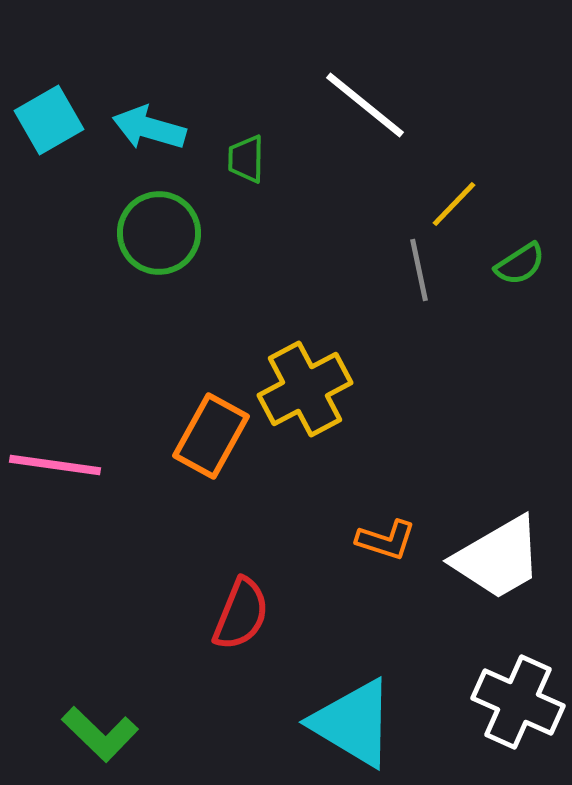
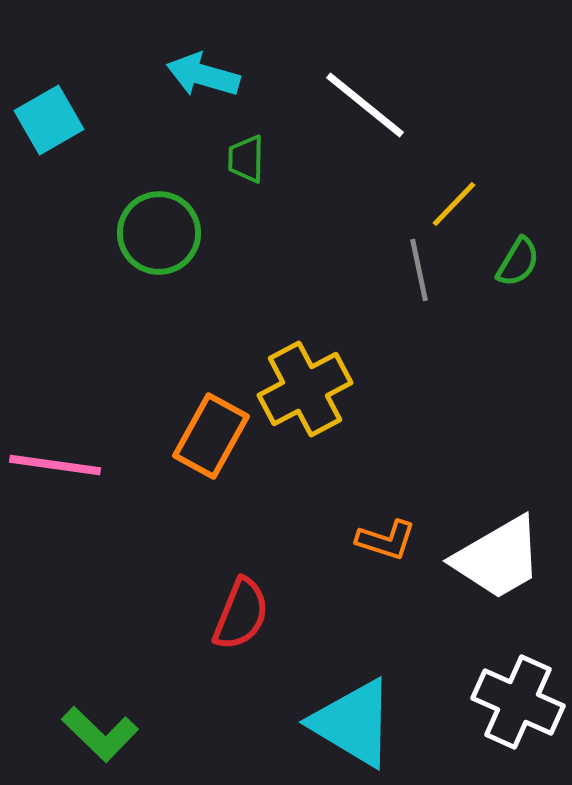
cyan arrow: moved 54 px right, 53 px up
green semicircle: moved 2 px left, 2 px up; rotated 26 degrees counterclockwise
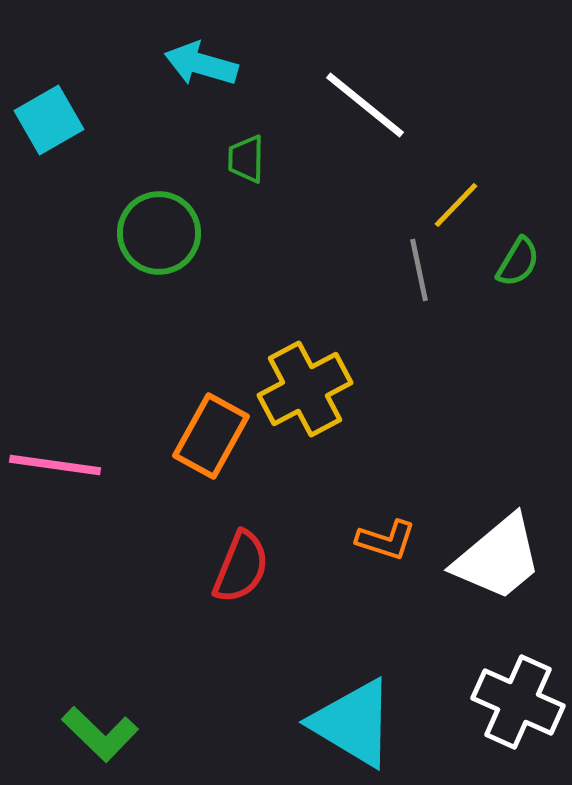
cyan arrow: moved 2 px left, 11 px up
yellow line: moved 2 px right, 1 px down
white trapezoid: rotated 10 degrees counterclockwise
red semicircle: moved 47 px up
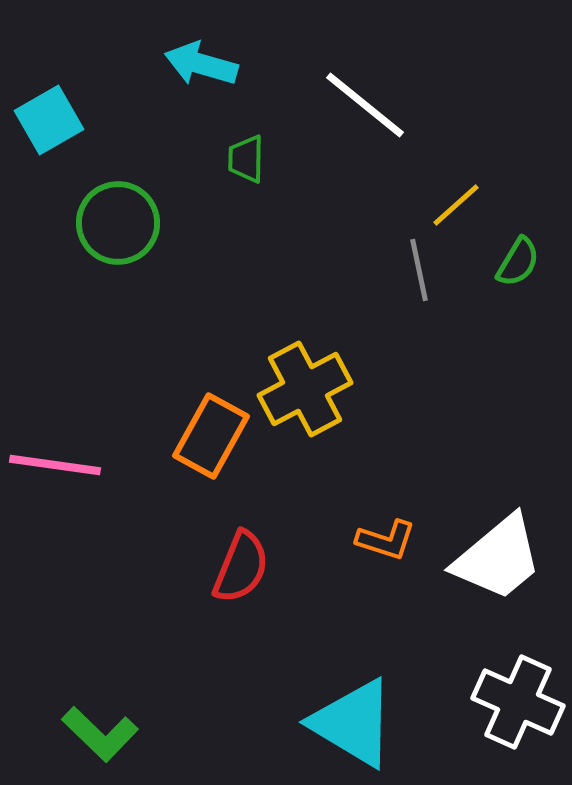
yellow line: rotated 4 degrees clockwise
green circle: moved 41 px left, 10 px up
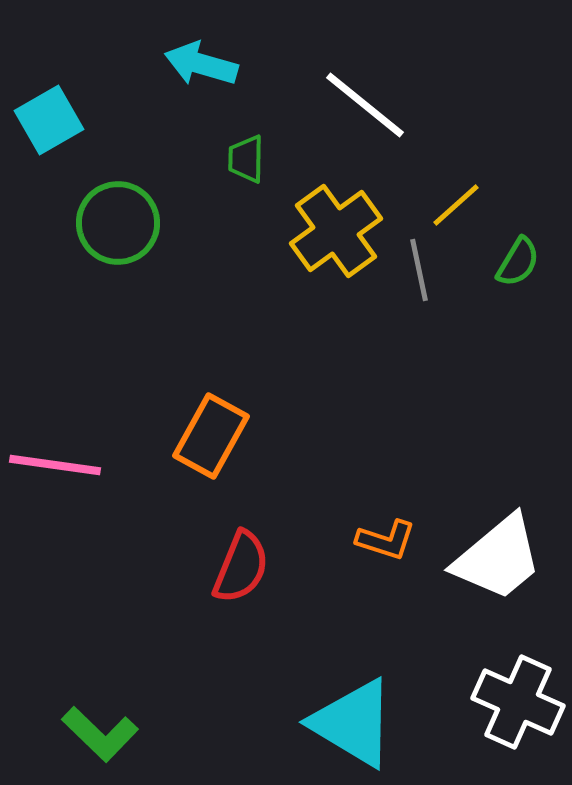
yellow cross: moved 31 px right, 158 px up; rotated 8 degrees counterclockwise
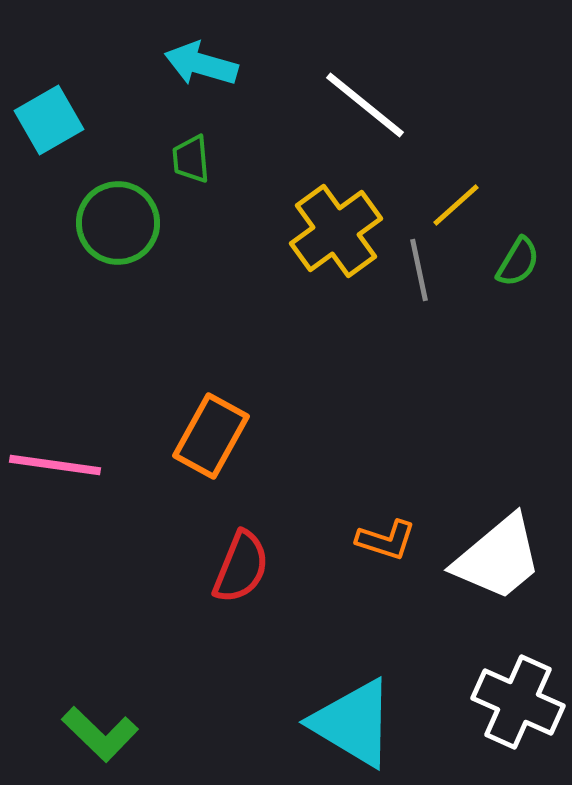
green trapezoid: moved 55 px left; rotated 6 degrees counterclockwise
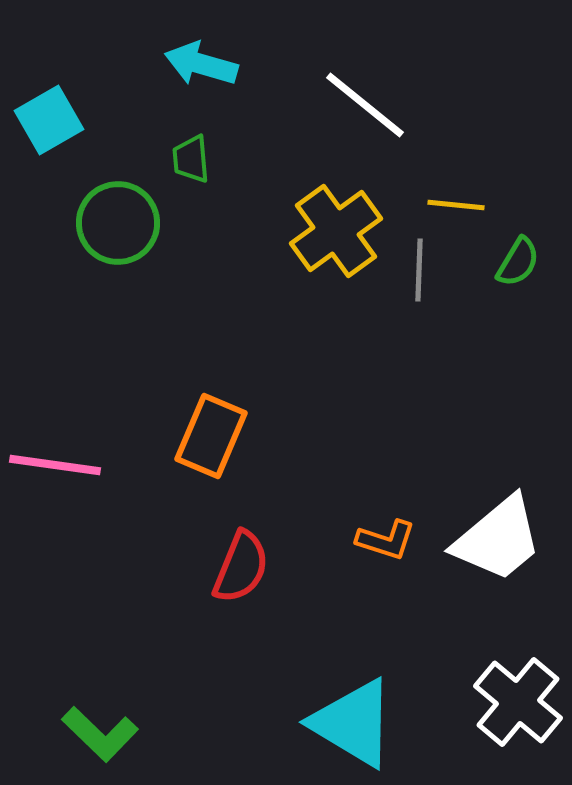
yellow line: rotated 48 degrees clockwise
gray line: rotated 14 degrees clockwise
orange rectangle: rotated 6 degrees counterclockwise
white trapezoid: moved 19 px up
white cross: rotated 16 degrees clockwise
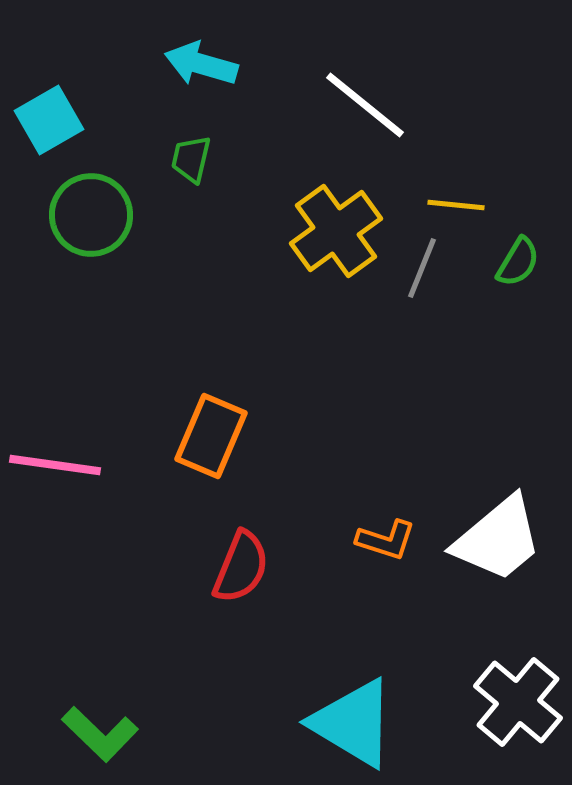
green trapezoid: rotated 18 degrees clockwise
green circle: moved 27 px left, 8 px up
gray line: moved 3 px right, 2 px up; rotated 20 degrees clockwise
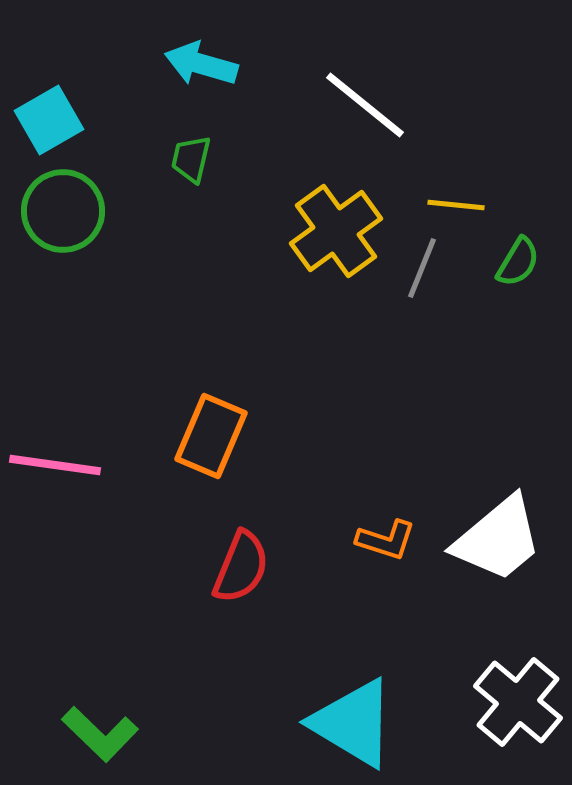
green circle: moved 28 px left, 4 px up
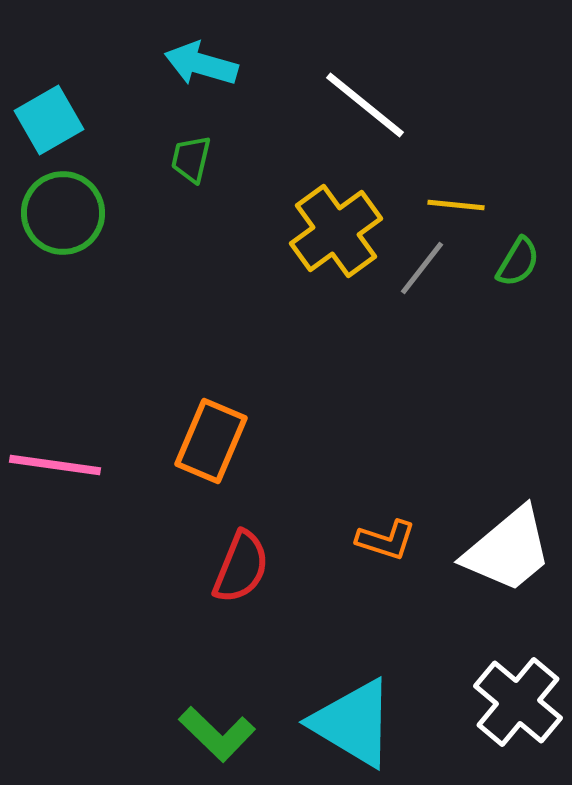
green circle: moved 2 px down
gray line: rotated 16 degrees clockwise
orange rectangle: moved 5 px down
white trapezoid: moved 10 px right, 11 px down
green L-shape: moved 117 px right
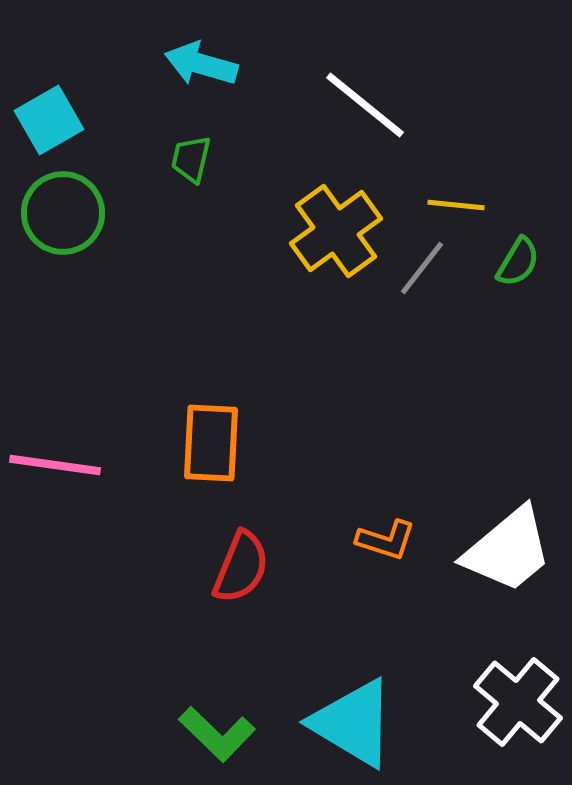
orange rectangle: moved 2 px down; rotated 20 degrees counterclockwise
